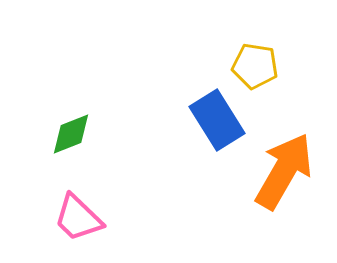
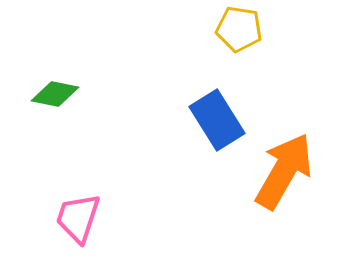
yellow pentagon: moved 16 px left, 37 px up
green diamond: moved 16 px left, 40 px up; rotated 33 degrees clockwise
pink trapezoid: rotated 64 degrees clockwise
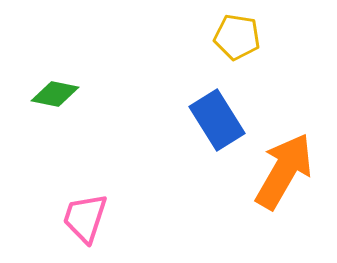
yellow pentagon: moved 2 px left, 8 px down
pink trapezoid: moved 7 px right
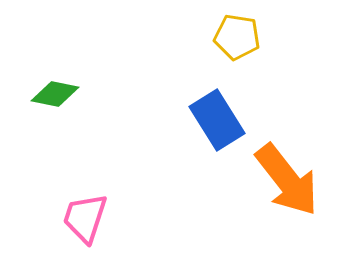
orange arrow: moved 3 px right, 9 px down; rotated 112 degrees clockwise
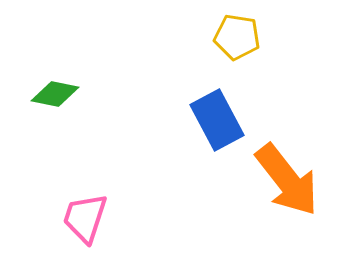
blue rectangle: rotated 4 degrees clockwise
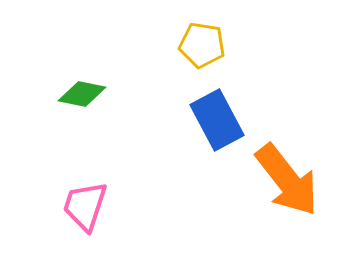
yellow pentagon: moved 35 px left, 8 px down
green diamond: moved 27 px right
pink trapezoid: moved 12 px up
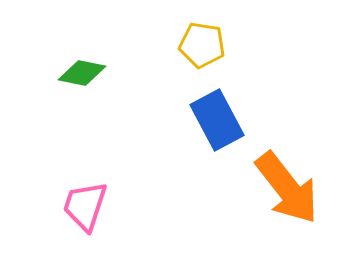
green diamond: moved 21 px up
orange arrow: moved 8 px down
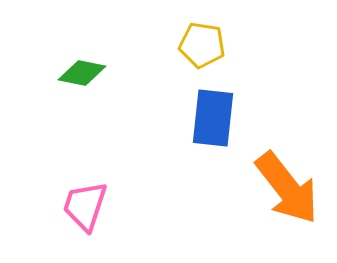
blue rectangle: moved 4 px left, 2 px up; rotated 34 degrees clockwise
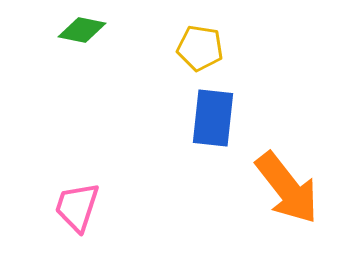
yellow pentagon: moved 2 px left, 3 px down
green diamond: moved 43 px up
pink trapezoid: moved 8 px left, 1 px down
